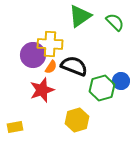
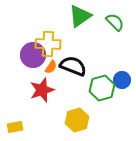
yellow cross: moved 2 px left
black semicircle: moved 1 px left
blue circle: moved 1 px right, 1 px up
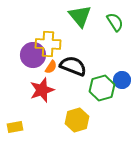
green triangle: rotated 35 degrees counterclockwise
green semicircle: rotated 12 degrees clockwise
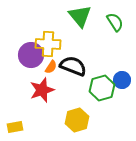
purple circle: moved 2 px left
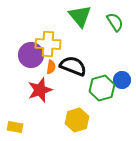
orange semicircle: rotated 24 degrees counterclockwise
red star: moved 2 px left
yellow rectangle: rotated 21 degrees clockwise
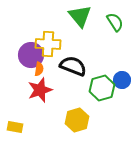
orange semicircle: moved 12 px left, 2 px down
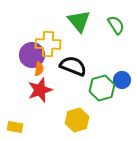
green triangle: moved 1 px left, 5 px down
green semicircle: moved 1 px right, 3 px down
purple circle: moved 1 px right
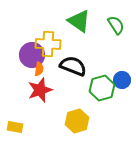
green triangle: rotated 15 degrees counterclockwise
yellow hexagon: moved 1 px down
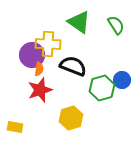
green triangle: moved 1 px down
yellow hexagon: moved 6 px left, 3 px up
